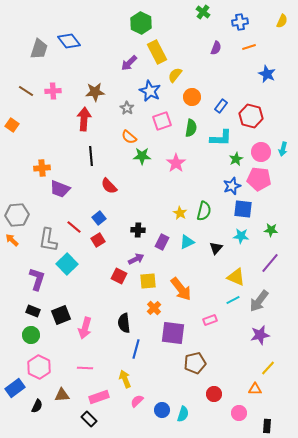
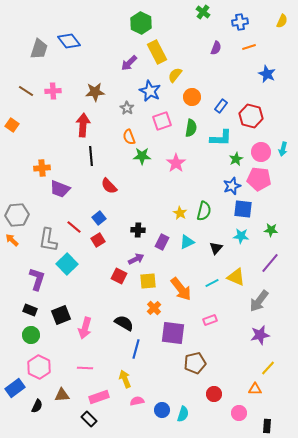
red arrow at (84, 119): moved 1 px left, 6 px down
orange semicircle at (129, 137): rotated 28 degrees clockwise
cyan line at (233, 300): moved 21 px left, 17 px up
black rectangle at (33, 311): moved 3 px left, 1 px up
black semicircle at (124, 323): rotated 126 degrees clockwise
pink semicircle at (137, 401): rotated 32 degrees clockwise
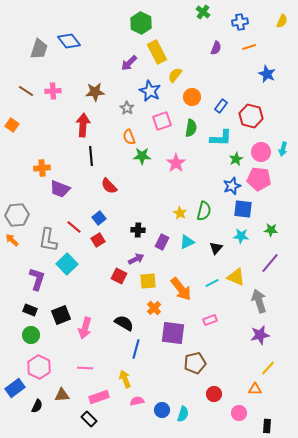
gray arrow at (259, 301): rotated 125 degrees clockwise
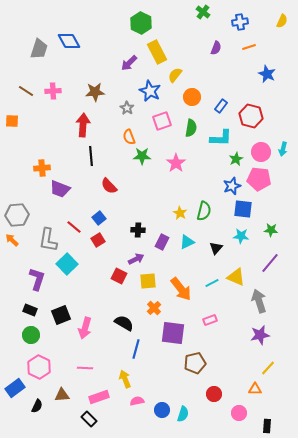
blue diamond at (69, 41): rotated 10 degrees clockwise
orange square at (12, 125): moved 4 px up; rotated 32 degrees counterclockwise
